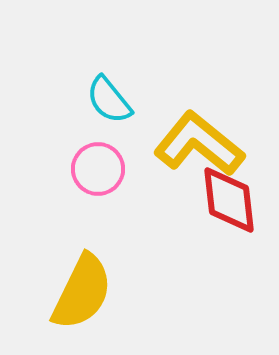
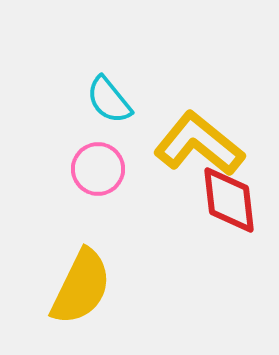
yellow semicircle: moved 1 px left, 5 px up
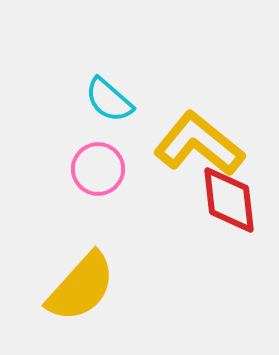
cyan semicircle: rotated 10 degrees counterclockwise
yellow semicircle: rotated 16 degrees clockwise
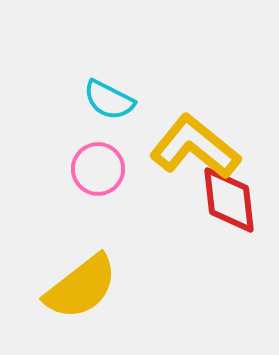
cyan semicircle: rotated 14 degrees counterclockwise
yellow L-shape: moved 4 px left, 3 px down
yellow semicircle: rotated 10 degrees clockwise
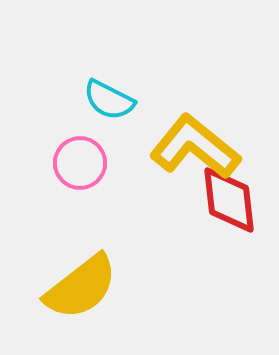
pink circle: moved 18 px left, 6 px up
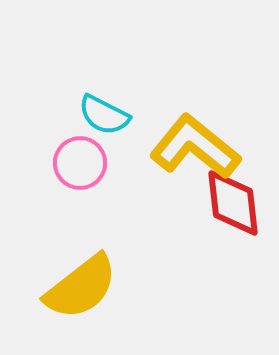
cyan semicircle: moved 5 px left, 15 px down
red diamond: moved 4 px right, 3 px down
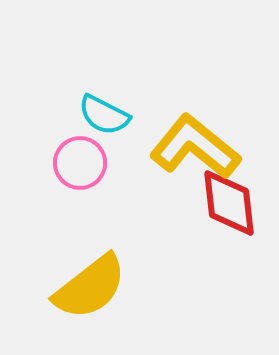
red diamond: moved 4 px left
yellow semicircle: moved 9 px right
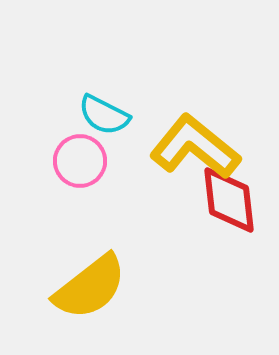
pink circle: moved 2 px up
red diamond: moved 3 px up
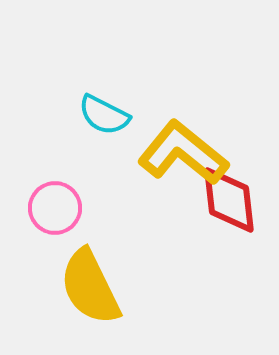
yellow L-shape: moved 12 px left, 6 px down
pink circle: moved 25 px left, 47 px down
yellow semicircle: rotated 102 degrees clockwise
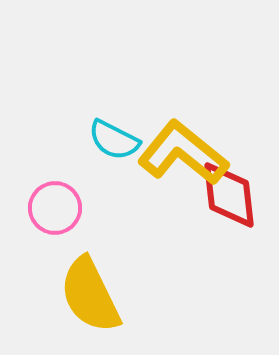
cyan semicircle: moved 10 px right, 25 px down
red diamond: moved 5 px up
yellow semicircle: moved 8 px down
